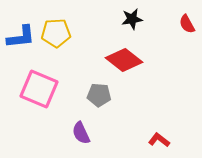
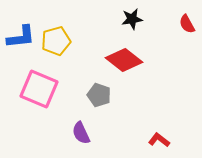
yellow pentagon: moved 8 px down; rotated 12 degrees counterclockwise
gray pentagon: rotated 15 degrees clockwise
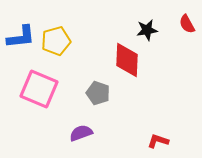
black star: moved 15 px right, 11 px down
red diamond: moved 3 px right; rotated 54 degrees clockwise
gray pentagon: moved 1 px left, 2 px up
purple semicircle: rotated 95 degrees clockwise
red L-shape: moved 1 px left, 1 px down; rotated 20 degrees counterclockwise
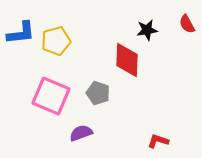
blue L-shape: moved 4 px up
pink square: moved 12 px right, 7 px down
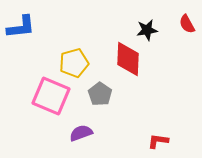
blue L-shape: moved 6 px up
yellow pentagon: moved 18 px right, 22 px down
red diamond: moved 1 px right, 1 px up
gray pentagon: moved 2 px right, 1 px down; rotated 15 degrees clockwise
red L-shape: rotated 10 degrees counterclockwise
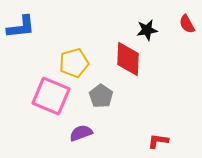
gray pentagon: moved 1 px right, 2 px down
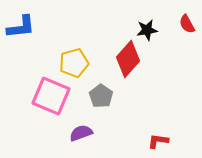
red diamond: rotated 39 degrees clockwise
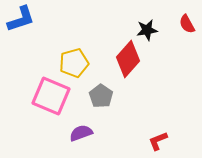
blue L-shape: moved 8 px up; rotated 12 degrees counterclockwise
red L-shape: rotated 30 degrees counterclockwise
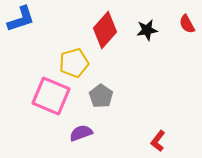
red diamond: moved 23 px left, 29 px up
red L-shape: rotated 30 degrees counterclockwise
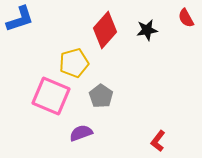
blue L-shape: moved 1 px left
red semicircle: moved 1 px left, 6 px up
